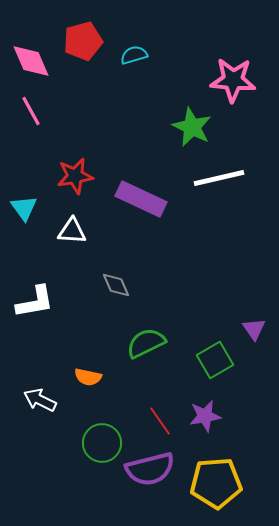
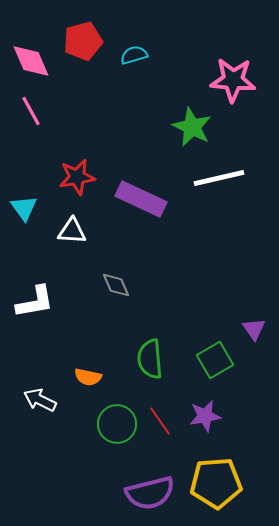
red star: moved 2 px right, 1 px down
green semicircle: moved 4 px right, 16 px down; rotated 69 degrees counterclockwise
green circle: moved 15 px right, 19 px up
purple semicircle: moved 24 px down
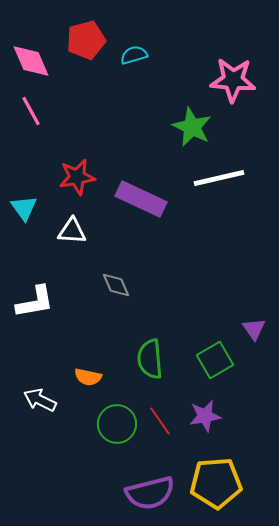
red pentagon: moved 3 px right, 1 px up
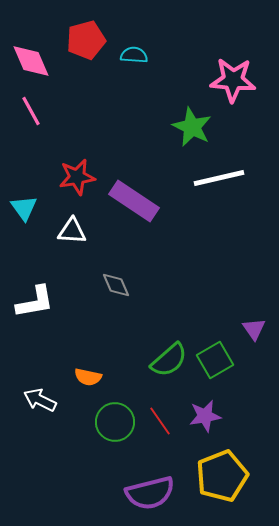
cyan semicircle: rotated 20 degrees clockwise
purple rectangle: moved 7 px left, 2 px down; rotated 9 degrees clockwise
green semicircle: moved 19 px right, 1 px down; rotated 126 degrees counterclockwise
green circle: moved 2 px left, 2 px up
yellow pentagon: moved 6 px right, 7 px up; rotated 18 degrees counterclockwise
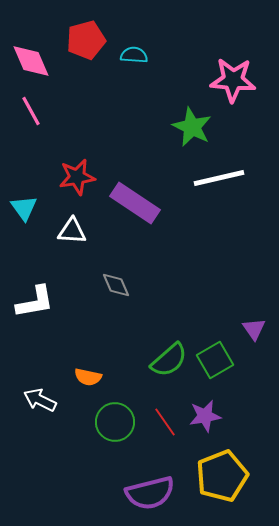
purple rectangle: moved 1 px right, 2 px down
red line: moved 5 px right, 1 px down
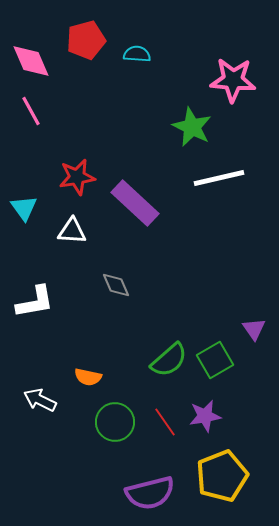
cyan semicircle: moved 3 px right, 1 px up
purple rectangle: rotated 9 degrees clockwise
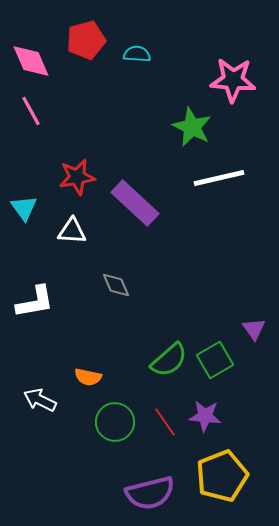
purple star: rotated 16 degrees clockwise
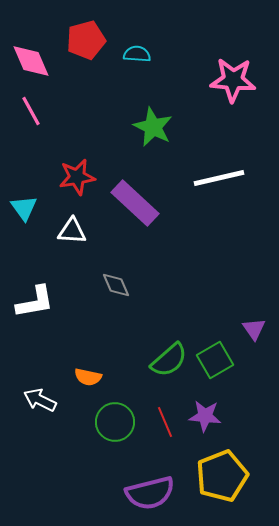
green star: moved 39 px left
red line: rotated 12 degrees clockwise
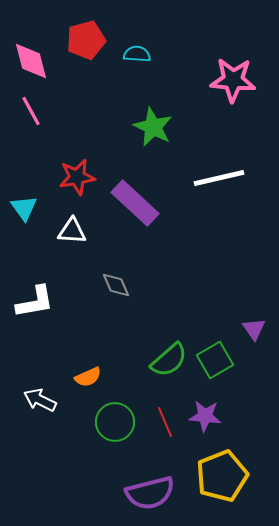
pink diamond: rotated 9 degrees clockwise
orange semicircle: rotated 36 degrees counterclockwise
